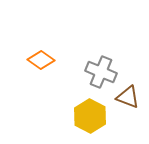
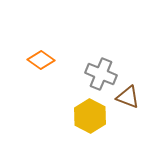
gray cross: moved 2 px down
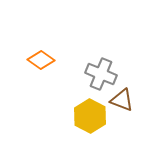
brown triangle: moved 6 px left, 3 px down
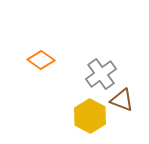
gray cross: rotated 32 degrees clockwise
